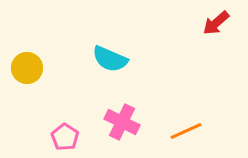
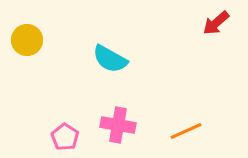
cyan semicircle: rotated 6 degrees clockwise
yellow circle: moved 28 px up
pink cross: moved 4 px left, 3 px down; rotated 16 degrees counterclockwise
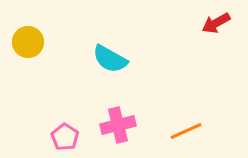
red arrow: rotated 12 degrees clockwise
yellow circle: moved 1 px right, 2 px down
pink cross: rotated 24 degrees counterclockwise
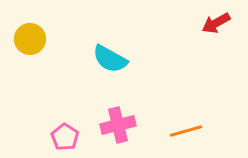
yellow circle: moved 2 px right, 3 px up
orange line: rotated 8 degrees clockwise
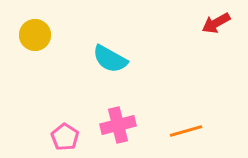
yellow circle: moved 5 px right, 4 px up
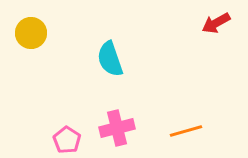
yellow circle: moved 4 px left, 2 px up
cyan semicircle: rotated 42 degrees clockwise
pink cross: moved 1 px left, 3 px down
pink pentagon: moved 2 px right, 3 px down
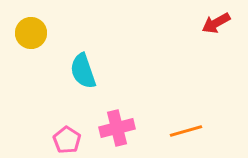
cyan semicircle: moved 27 px left, 12 px down
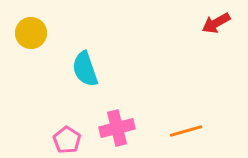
cyan semicircle: moved 2 px right, 2 px up
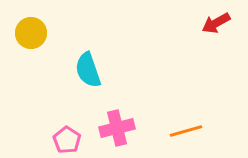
cyan semicircle: moved 3 px right, 1 px down
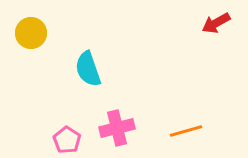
cyan semicircle: moved 1 px up
